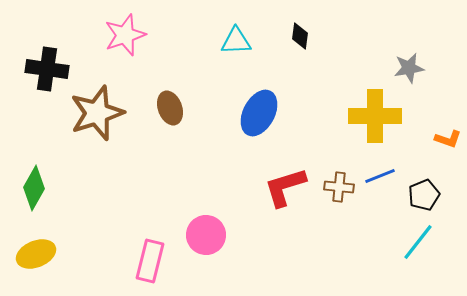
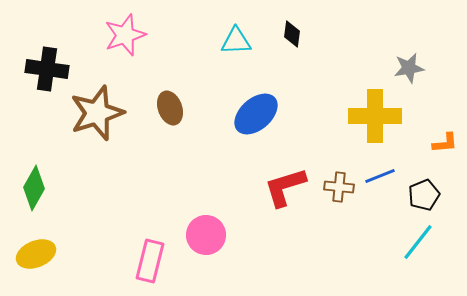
black diamond: moved 8 px left, 2 px up
blue ellipse: moved 3 px left, 1 px down; rotated 21 degrees clockwise
orange L-shape: moved 3 px left, 4 px down; rotated 24 degrees counterclockwise
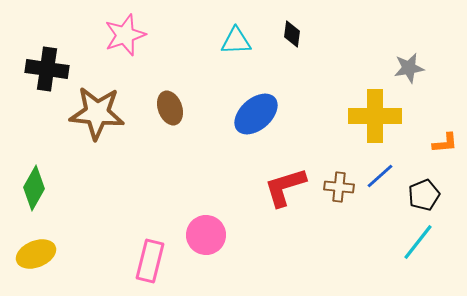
brown star: rotated 24 degrees clockwise
blue line: rotated 20 degrees counterclockwise
